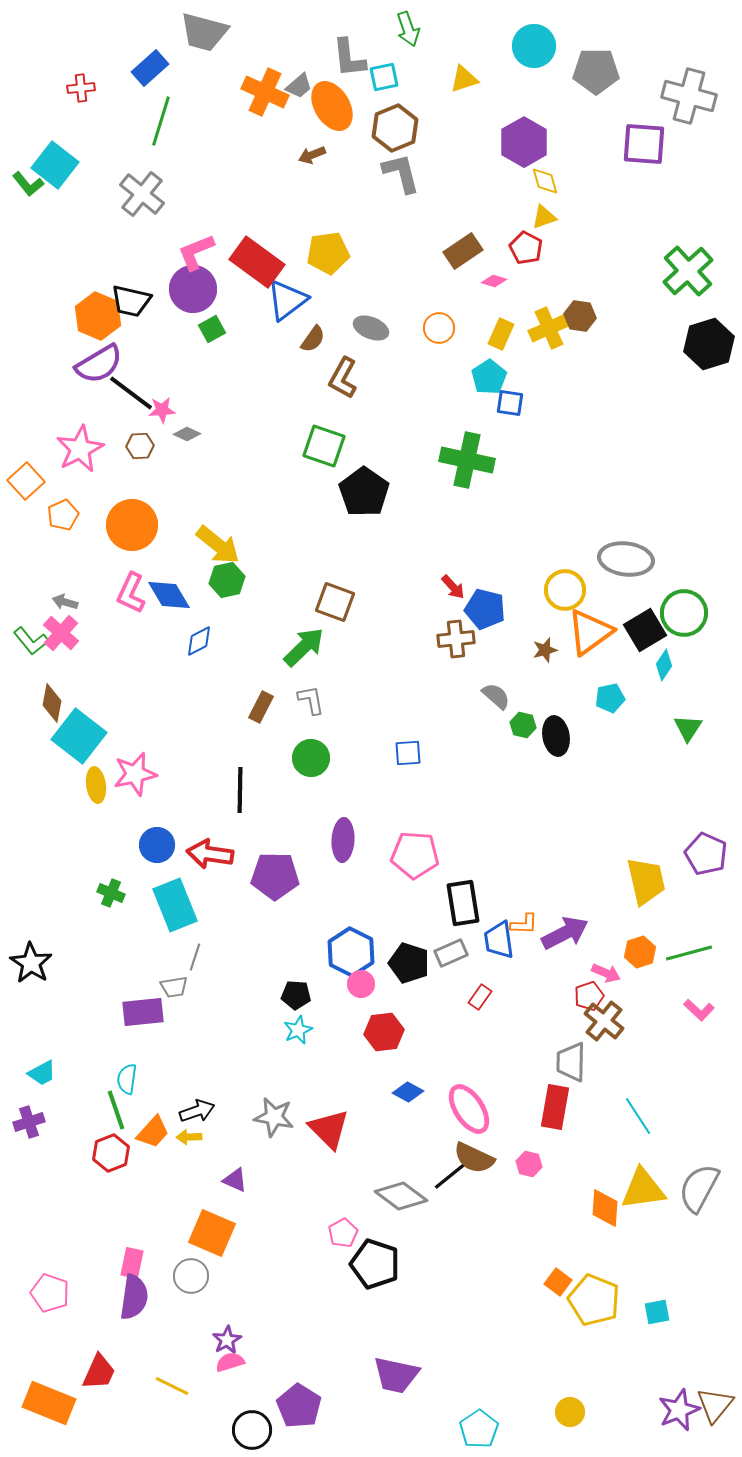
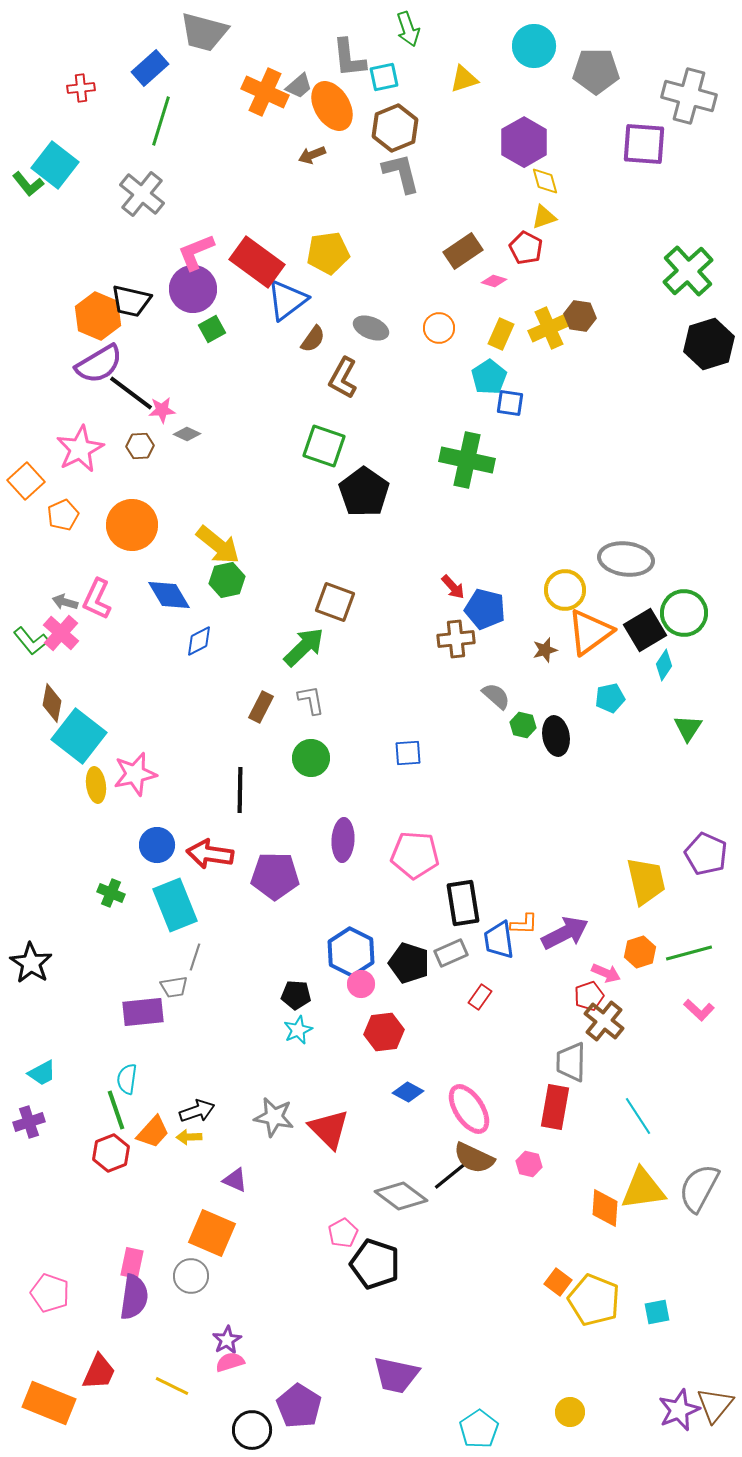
pink L-shape at (131, 593): moved 34 px left, 6 px down
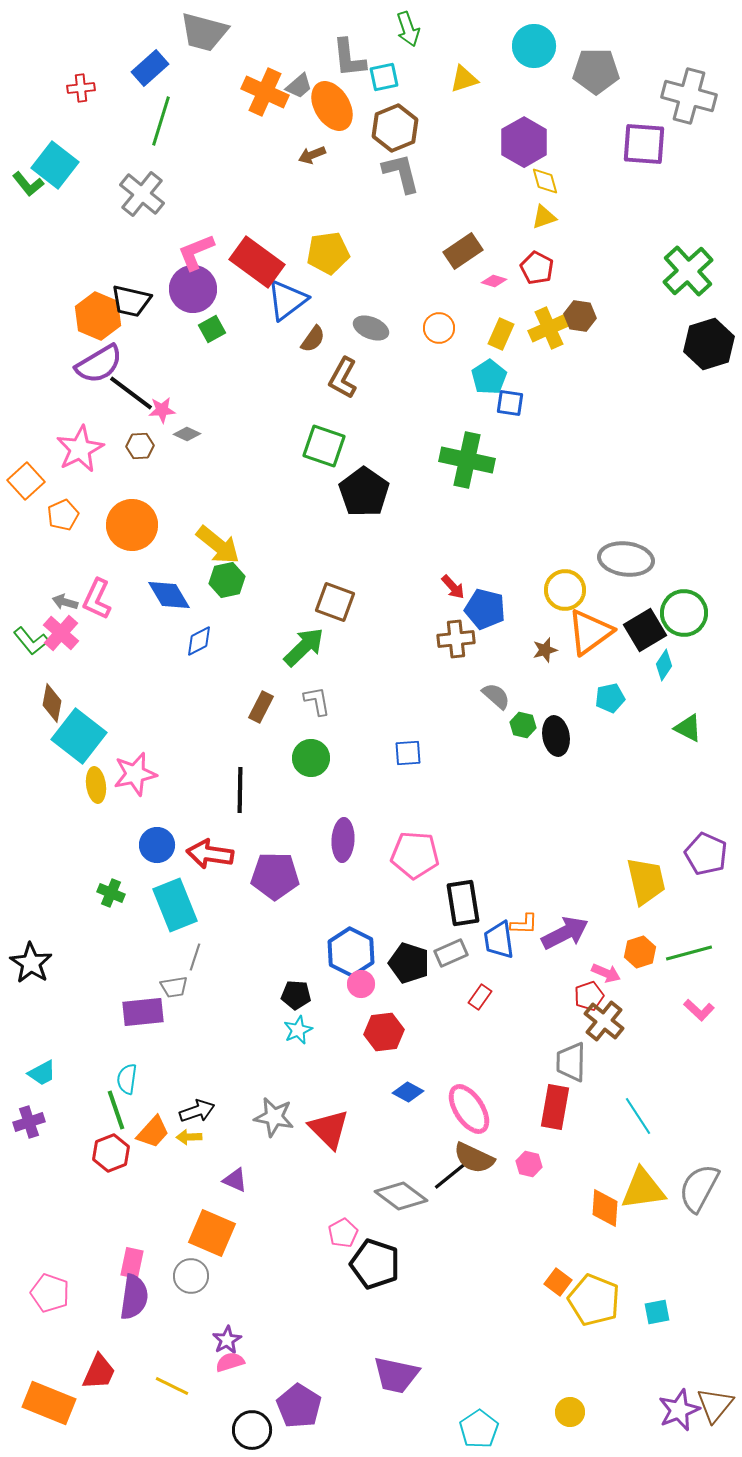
red pentagon at (526, 248): moved 11 px right, 20 px down
gray L-shape at (311, 700): moved 6 px right, 1 px down
green triangle at (688, 728): rotated 36 degrees counterclockwise
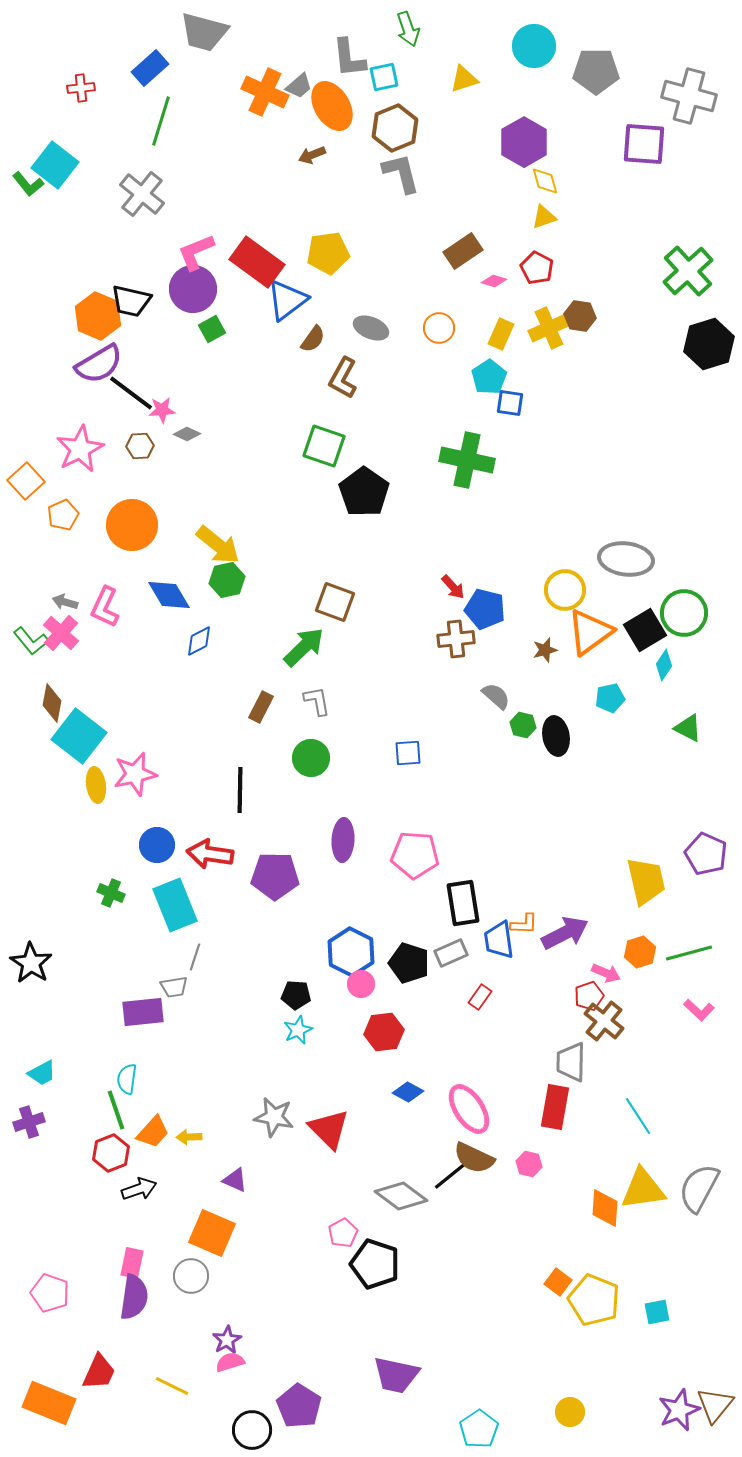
pink L-shape at (97, 599): moved 8 px right, 8 px down
black arrow at (197, 1111): moved 58 px left, 78 px down
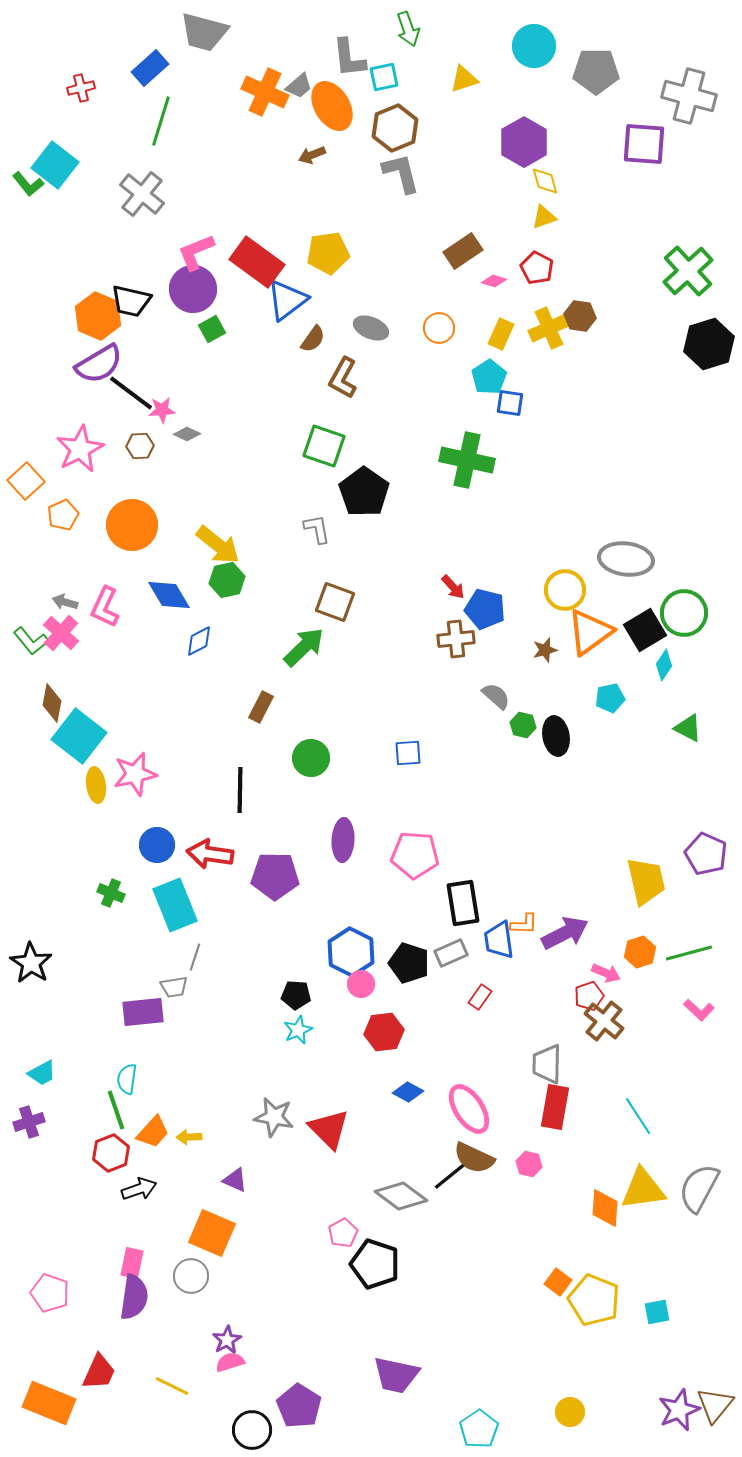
red cross at (81, 88): rotated 8 degrees counterclockwise
gray L-shape at (317, 701): moved 172 px up
gray trapezoid at (571, 1062): moved 24 px left, 2 px down
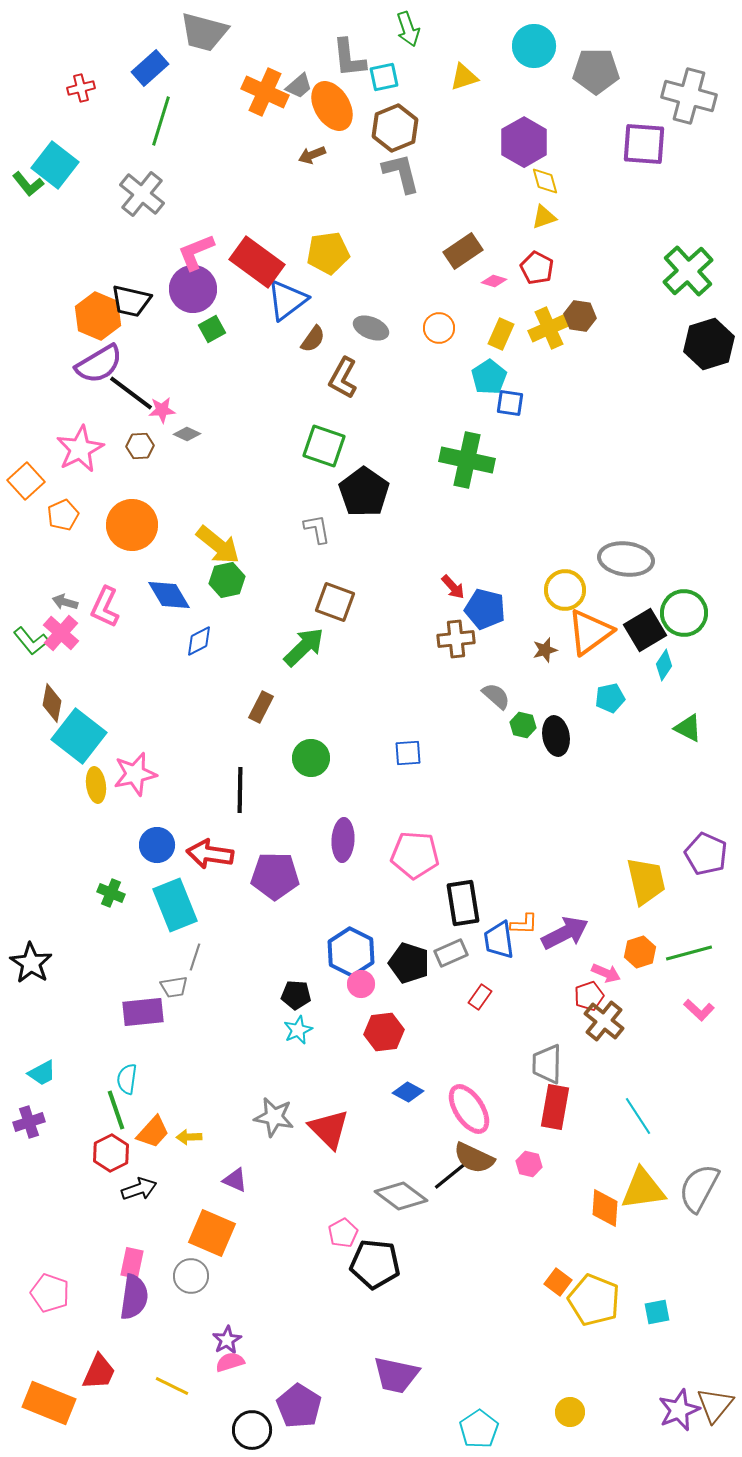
yellow triangle at (464, 79): moved 2 px up
red hexagon at (111, 1153): rotated 6 degrees counterclockwise
black pentagon at (375, 1264): rotated 12 degrees counterclockwise
